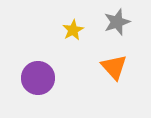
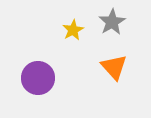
gray star: moved 5 px left; rotated 12 degrees counterclockwise
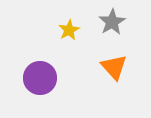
yellow star: moved 4 px left
purple circle: moved 2 px right
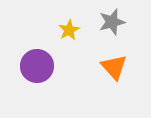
gray star: rotated 16 degrees clockwise
purple circle: moved 3 px left, 12 px up
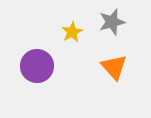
yellow star: moved 3 px right, 2 px down
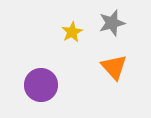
gray star: moved 1 px down
purple circle: moved 4 px right, 19 px down
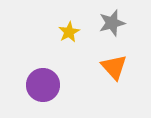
yellow star: moved 3 px left
purple circle: moved 2 px right
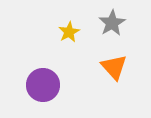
gray star: rotated 16 degrees counterclockwise
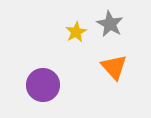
gray star: moved 2 px left, 1 px down; rotated 12 degrees counterclockwise
yellow star: moved 7 px right
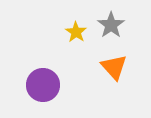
gray star: moved 1 px right, 1 px down; rotated 8 degrees clockwise
yellow star: rotated 10 degrees counterclockwise
